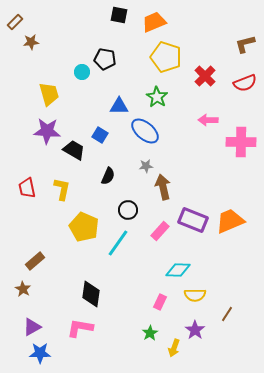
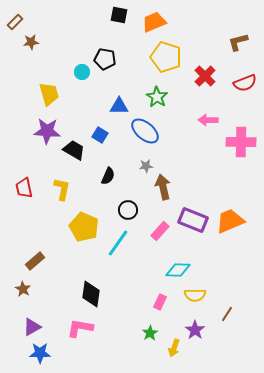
brown L-shape at (245, 44): moved 7 px left, 2 px up
red trapezoid at (27, 188): moved 3 px left
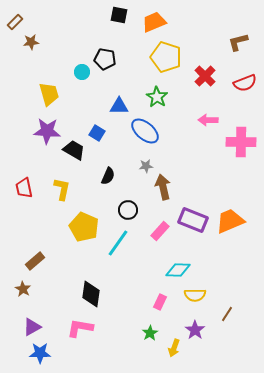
blue square at (100, 135): moved 3 px left, 2 px up
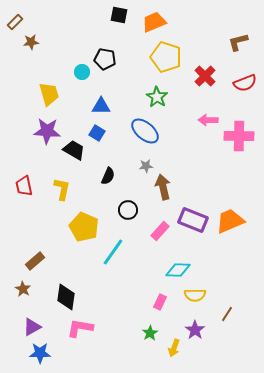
blue triangle at (119, 106): moved 18 px left
pink cross at (241, 142): moved 2 px left, 6 px up
red trapezoid at (24, 188): moved 2 px up
cyan line at (118, 243): moved 5 px left, 9 px down
black diamond at (91, 294): moved 25 px left, 3 px down
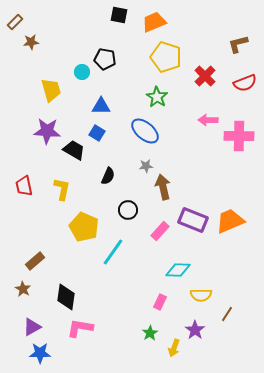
brown L-shape at (238, 42): moved 2 px down
yellow trapezoid at (49, 94): moved 2 px right, 4 px up
yellow semicircle at (195, 295): moved 6 px right
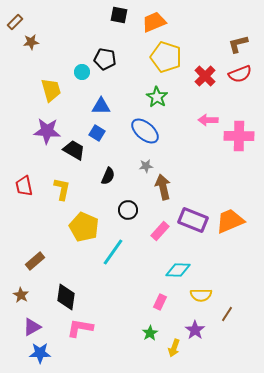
red semicircle at (245, 83): moved 5 px left, 9 px up
brown star at (23, 289): moved 2 px left, 6 px down
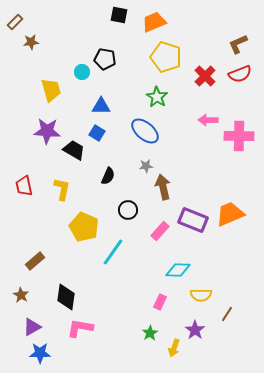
brown L-shape at (238, 44): rotated 10 degrees counterclockwise
orange trapezoid at (230, 221): moved 7 px up
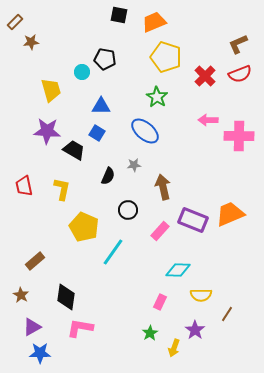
gray star at (146, 166): moved 12 px left, 1 px up
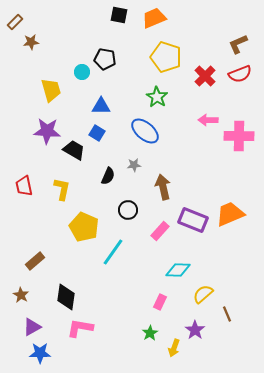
orange trapezoid at (154, 22): moved 4 px up
yellow semicircle at (201, 295): moved 2 px right, 1 px up; rotated 140 degrees clockwise
brown line at (227, 314): rotated 56 degrees counterclockwise
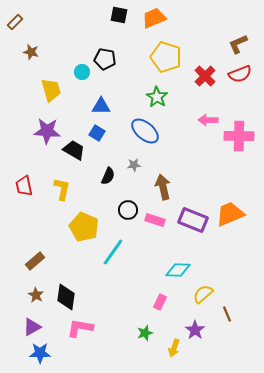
brown star at (31, 42): moved 10 px down; rotated 21 degrees clockwise
pink rectangle at (160, 231): moved 5 px left, 11 px up; rotated 66 degrees clockwise
brown star at (21, 295): moved 15 px right
green star at (150, 333): moved 5 px left; rotated 14 degrees clockwise
